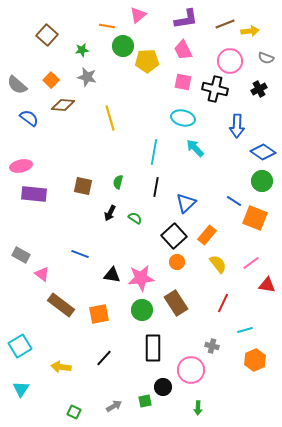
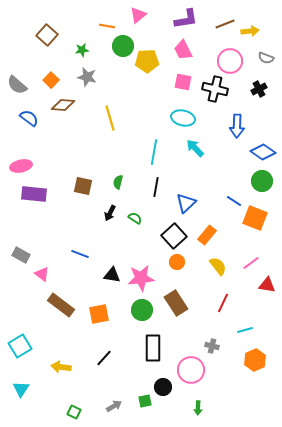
yellow semicircle at (218, 264): moved 2 px down
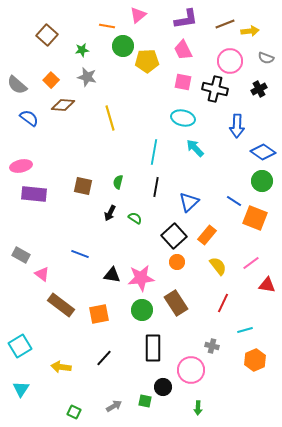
blue triangle at (186, 203): moved 3 px right, 1 px up
green square at (145, 401): rotated 24 degrees clockwise
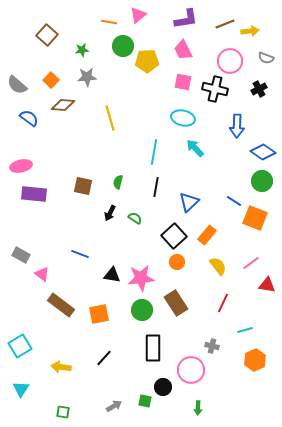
orange line at (107, 26): moved 2 px right, 4 px up
gray star at (87, 77): rotated 18 degrees counterclockwise
green square at (74, 412): moved 11 px left; rotated 16 degrees counterclockwise
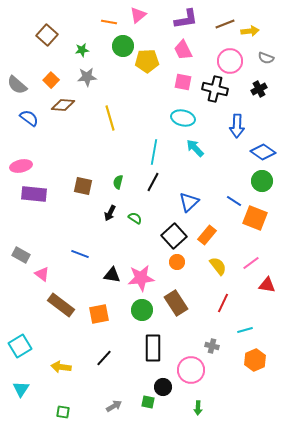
black line at (156, 187): moved 3 px left, 5 px up; rotated 18 degrees clockwise
green square at (145, 401): moved 3 px right, 1 px down
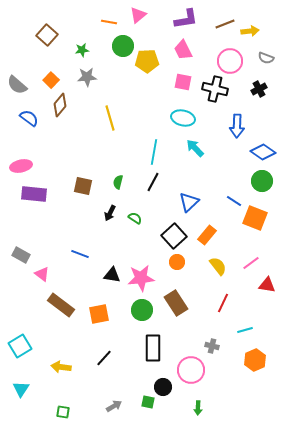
brown diamond at (63, 105): moved 3 px left; rotated 55 degrees counterclockwise
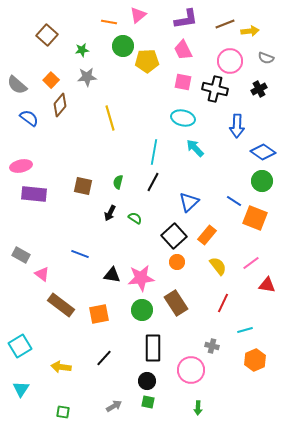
black circle at (163, 387): moved 16 px left, 6 px up
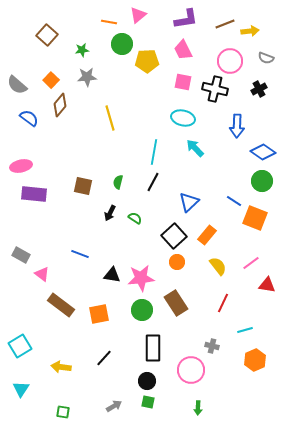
green circle at (123, 46): moved 1 px left, 2 px up
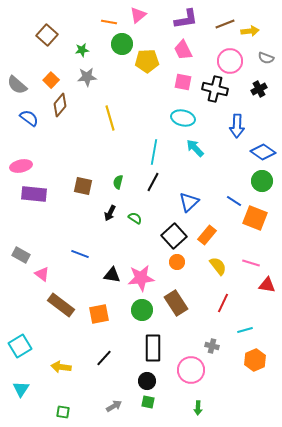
pink line at (251, 263): rotated 54 degrees clockwise
